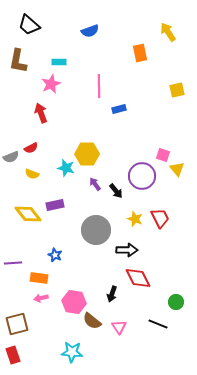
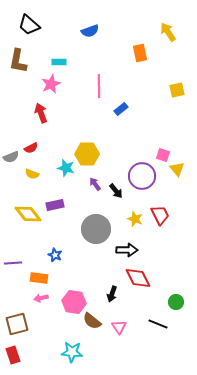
blue rectangle at (119, 109): moved 2 px right; rotated 24 degrees counterclockwise
red trapezoid at (160, 218): moved 3 px up
gray circle at (96, 230): moved 1 px up
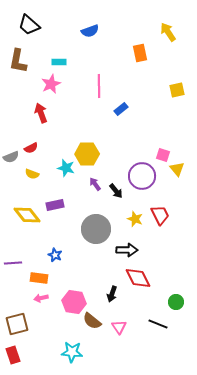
yellow diamond at (28, 214): moved 1 px left, 1 px down
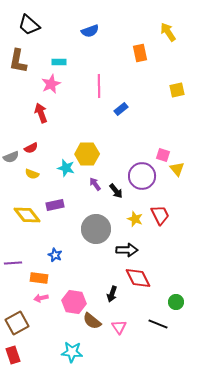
brown square at (17, 324): moved 1 px up; rotated 15 degrees counterclockwise
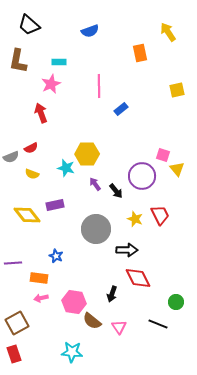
blue star at (55, 255): moved 1 px right, 1 px down
red rectangle at (13, 355): moved 1 px right, 1 px up
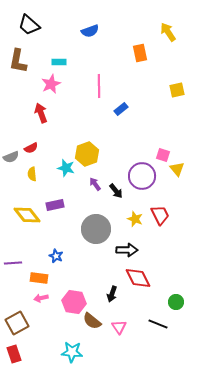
yellow hexagon at (87, 154): rotated 20 degrees counterclockwise
yellow semicircle at (32, 174): rotated 64 degrees clockwise
